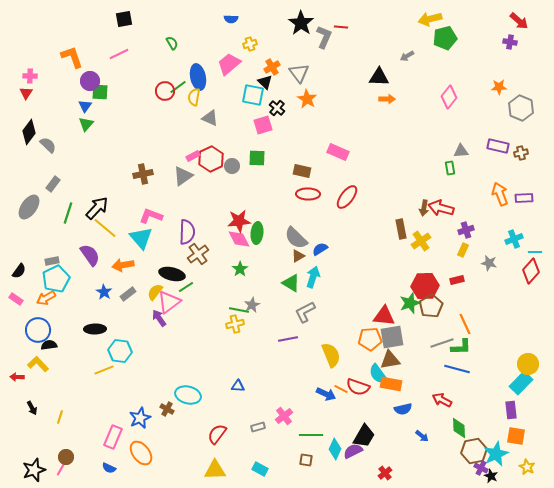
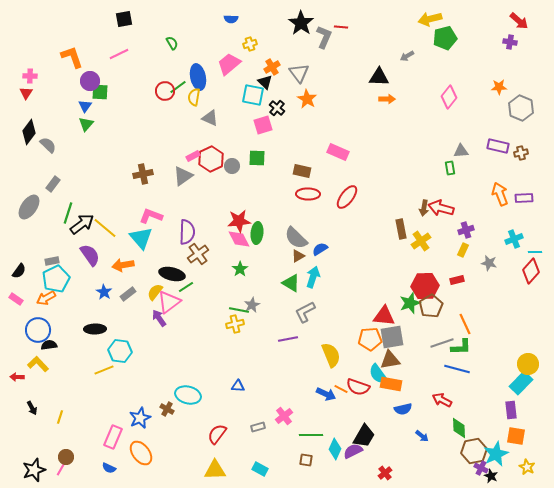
black arrow at (97, 208): moved 15 px left, 16 px down; rotated 10 degrees clockwise
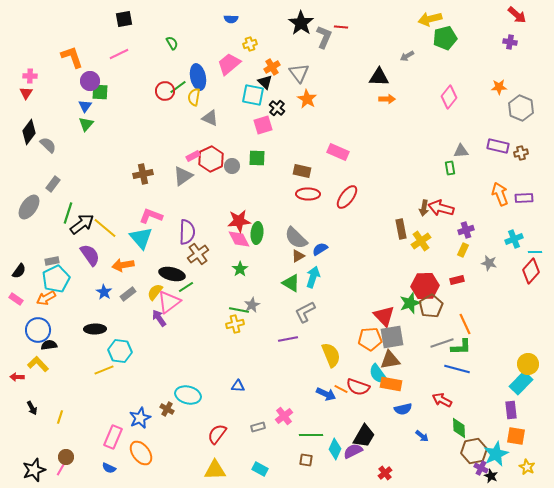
red arrow at (519, 21): moved 2 px left, 6 px up
red triangle at (384, 316): rotated 40 degrees clockwise
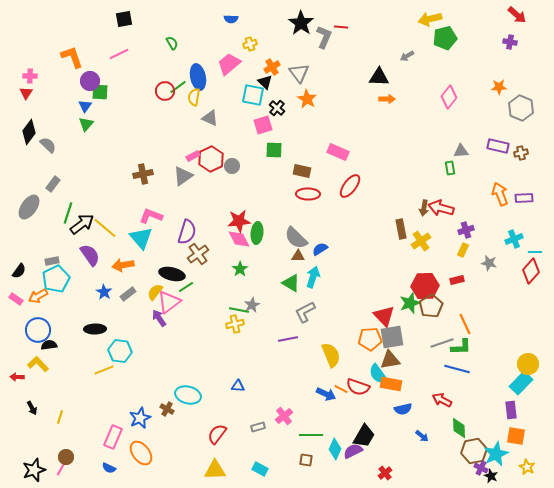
green square at (257, 158): moved 17 px right, 8 px up
red ellipse at (347, 197): moved 3 px right, 11 px up
purple semicircle at (187, 232): rotated 15 degrees clockwise
brown triangle at (298, 256): rotated 32 degrees clockwise
orange arrow at (46, 298): moved 8 px left, 2 px up
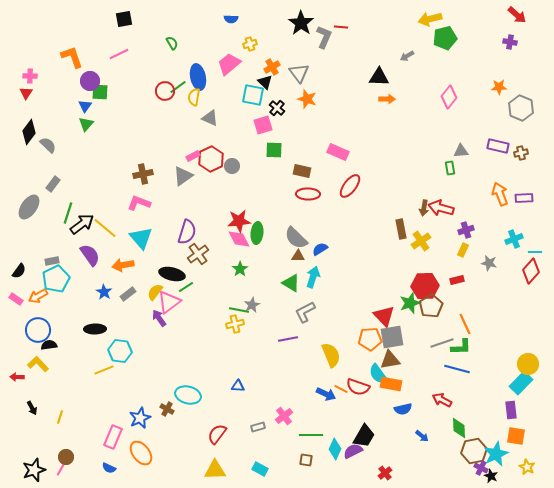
orange star at (307, 99): rotated 12 degrees counterclockwise
pink L-shape at (151, 216): moved 12 px left, 13 px up
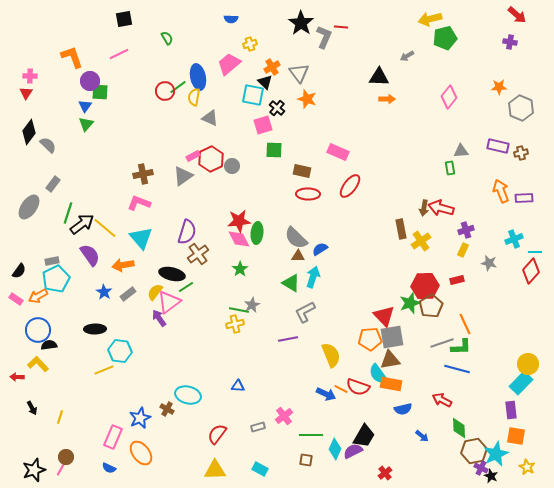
green semicircle at (172, 43): moved 5 px left, 5 px up
orange arrow at (500, 194): moved 1 px right, 3 px up
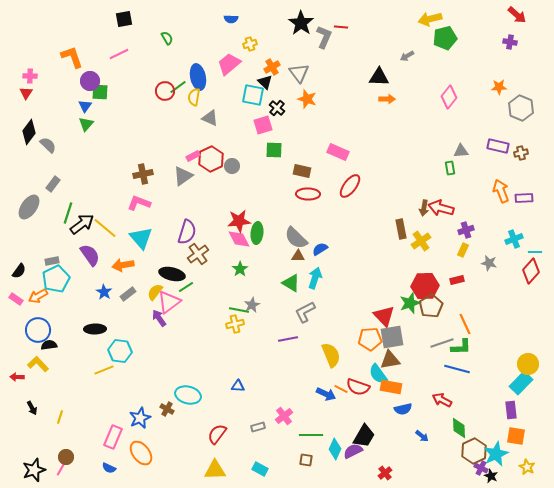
cyan arrow at (313, 277): moved 2 px right, 1 px down
orange rectangle at (391, 384): moved 3 px down
brown hexagon at (474, 451): rotated 15 degrees counterclockwise
